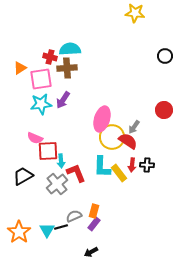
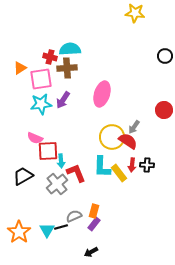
pink ellipse: moved 25 px up
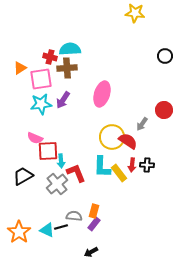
gray arrow: moved 8 px right, 3 px up
gray semicircle: rotated 28 degrees clockwise
cyan triangle: rotated 35 degrees counterclockwise
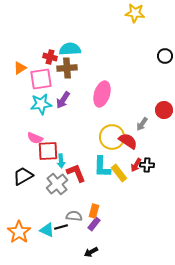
red arrow: moved 4 px right; rotated 24 degrees clockwise
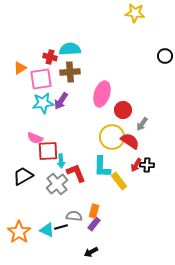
brown cross: moved 3 px right, 4 px down
purple arrow: moved 2 px left, 1 px down
cyan star: moved 2 px right, 1 px up
red circle: moved 41 px left
red semicircle: moved 2 px right
yellow rectangle: moved 8 px down
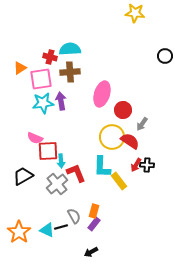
purple arrow: rotated 138 degrees clockwise
gray semicircle: rotated 56 degrees clockwise
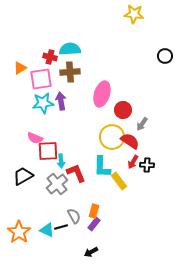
yellow star: moved 1 px left, 1 px down
red arrow: moved 3 px left, 3 px up
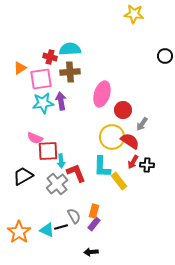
black arrow: rotated 24 degrees clockwise
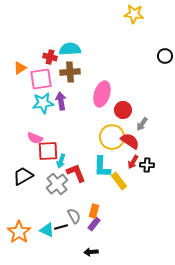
cyan arrow: rotated 24 degrees clockwise
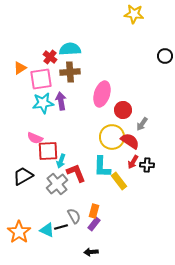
red cross: rotated 24 degrees clockwise
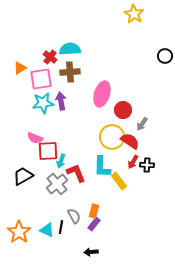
yellow star: rotated 24 degrees clockwise
black line: rotated 64 degrees counterclockwise
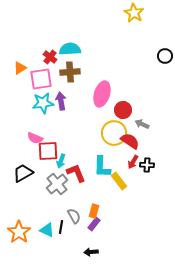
yellow star: moved 1 px up
gray arrow: rotated 80 degrees clockwise
yellow circle: moved 2 px right, 4 px up
black trapezoid: moved 3 px up
